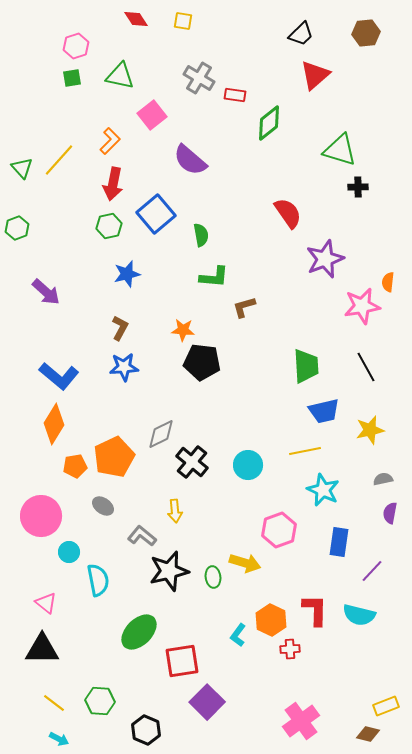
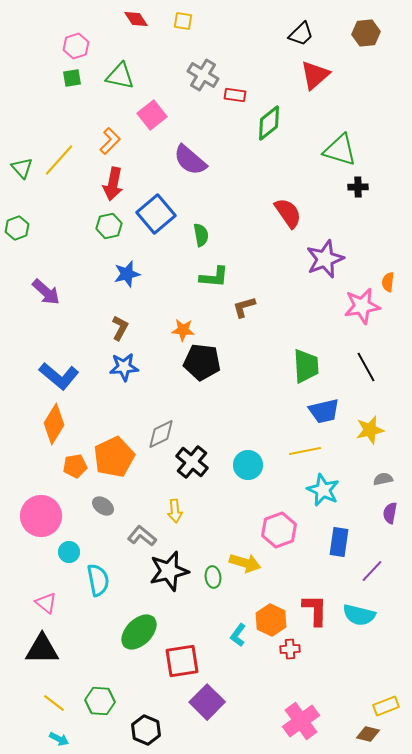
gray cross at (199, 78): moved 4 px right, 3 px up
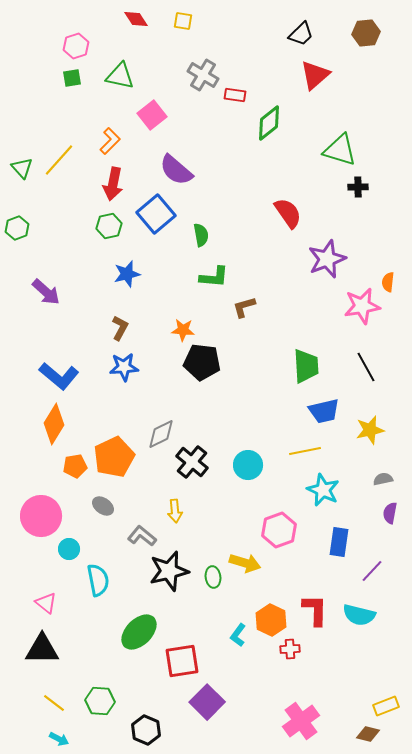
purple semicircle at (190, 160): moved 14 px left, 10 px down
purple star at (325, 259): moved 2 px right
cyan circle at (69, 552): moved 3 px up
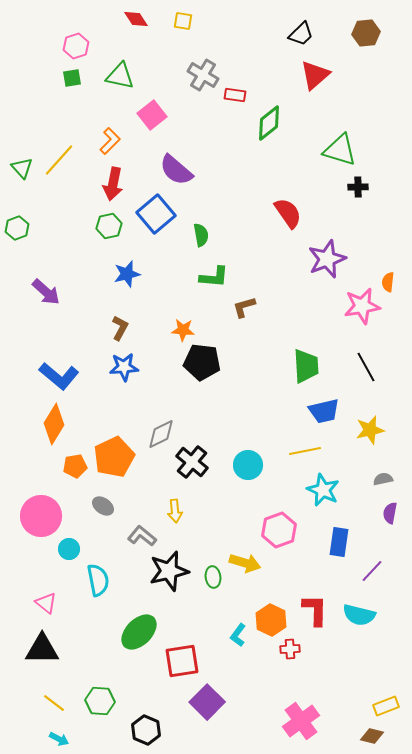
brown diamond at (368, 734): moved 4 px right, 2 px down
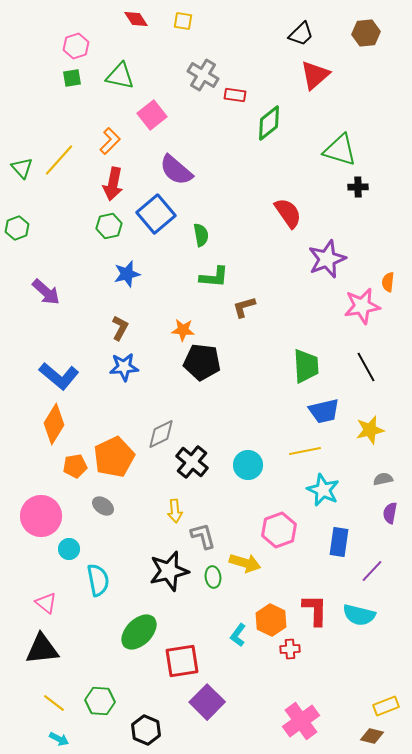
gray L-shape at (142, 536): moved 61 px right; rotated 36 degrees clockwise
black triangle at (42, 649): rotated 6 degrees counterclockwise
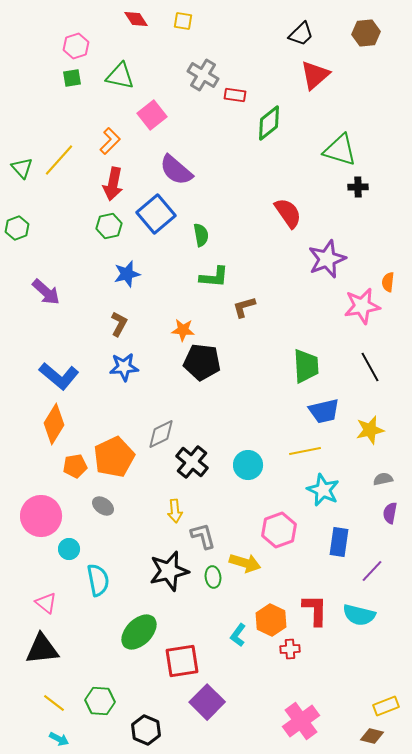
brown L-shape at (120, 328): moved 1 px left, 4 px up
black line at (366, 367): moved 4 px right
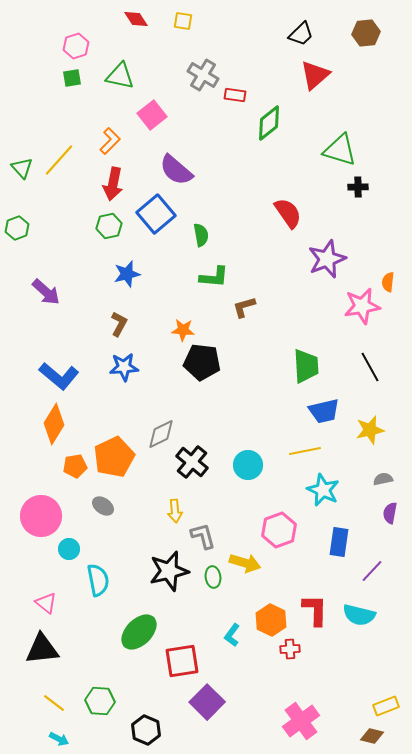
cyan L-shape at (238, 635): moved 6 px left
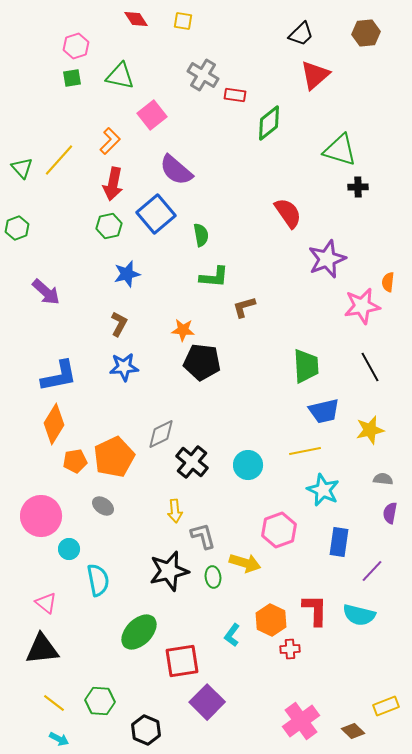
blue L-shape at (59, 376): rotated 51 degrees counterclockwise
orange pentagon at (75, 466): moved 5 px up
gray semicircle at (383, 479): rotated 18 degrees clockwise
brown diamond at (372, 736): moved 19 px left, 5 px up; rotated 30 degrees clockwise
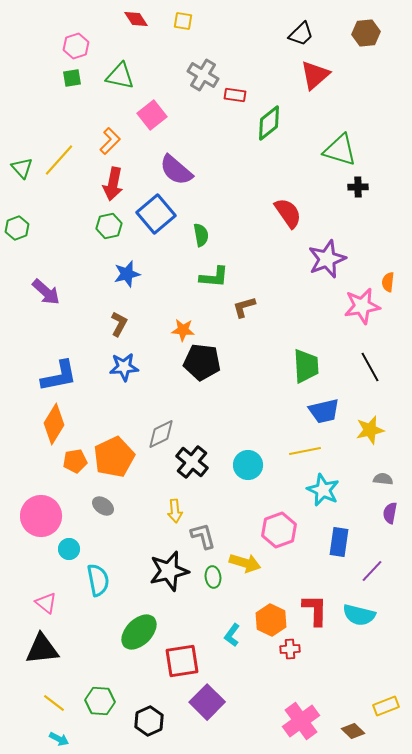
black hexagon at (146, 730): moved 3 px right, 9 px up; rotated 12 degrees clockwise
